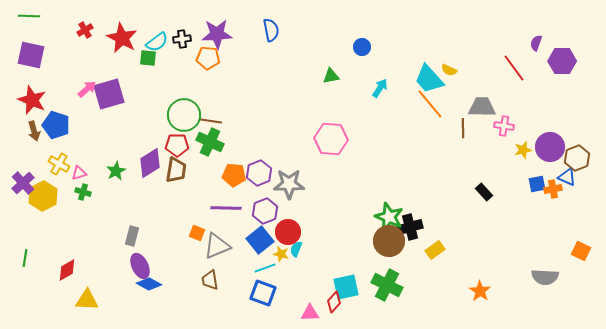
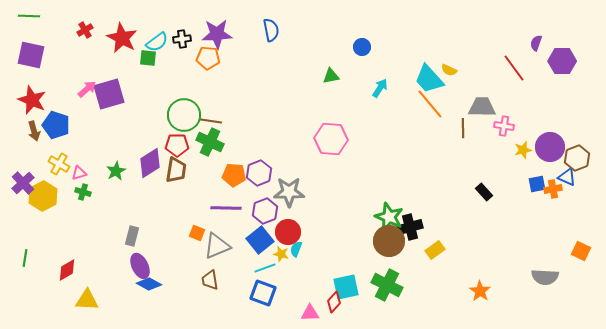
gray star at (289, 184): moved 8 px down
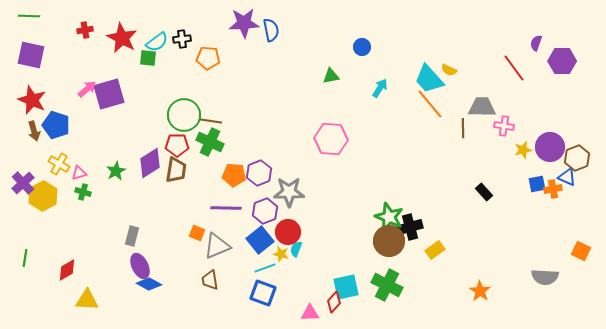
red cross at (85, 30): rotated 21 degrees clockwise
purple star at (217, 34): moved 27 px right, 11 px up
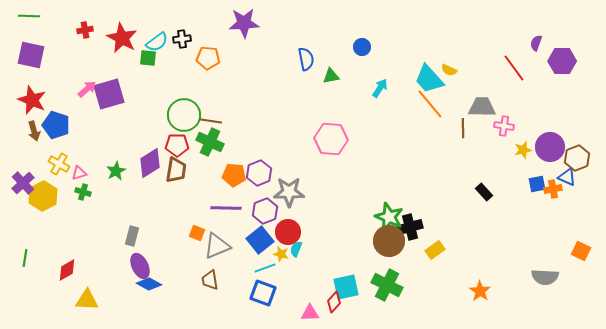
blue semicircle at (271, 30): moved 35 px right, 29 px down
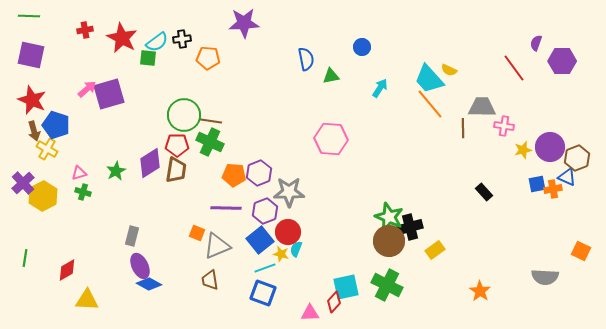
yellow cross at (59, 164): moved 12 px left, 15 px up
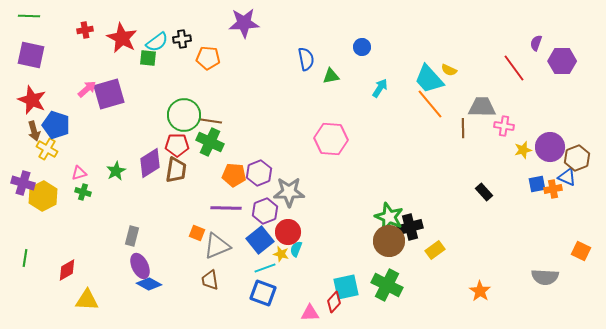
purple cross at (23, 183): rotated 30 degrees counterclockwise
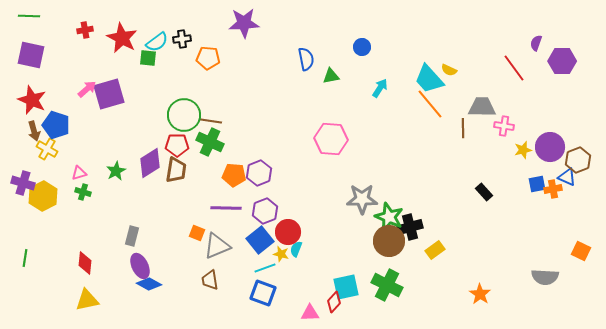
brown hexagon at (577, 158): moved 1 px right, 2 px down
gray star at (289, 192): moved 73 px right, 7 px down
red diamond at (67, 270): moved 18 px right, 7 px up; rotated 55 degrees counterclockwise
orange star at (480, 291): moved 3 px down
yellow triangle at (87, 300): rotated 15 degrees counterclockwise
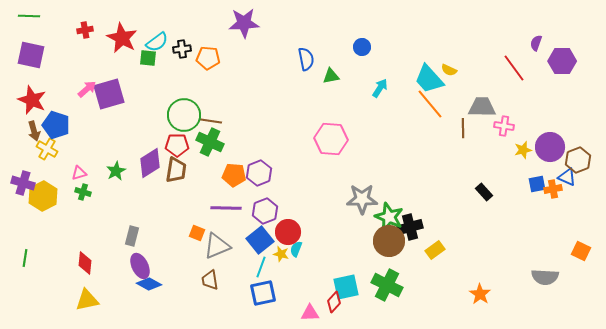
black cross at (182, 39): moved 10 px down
cyan line at (265, 268): moved 4 px left, 1 px up; rotated 50 degrees counterclockwise
blue square at (263, 293): rotated 32 degrees counterclockwise
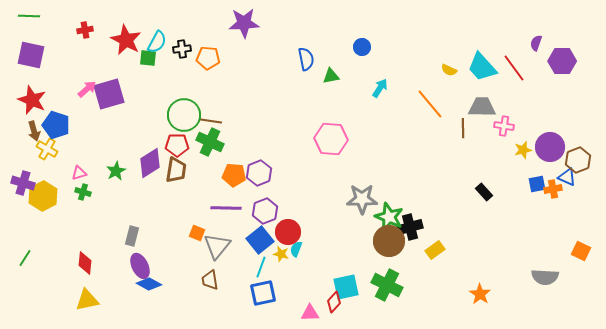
red star at (122, 38): moved 4 px right, 2 px down
cyan semicircle at (157, 42): rotated 25 degrees counterclockwise
cyan trapezoid at (429, 79): moved 53 px right, 12 px up
gray triangle at (217, 246): rotated 28 degrees counterclockwise
green line at (25, 258): rotated 24 degrees clockwise
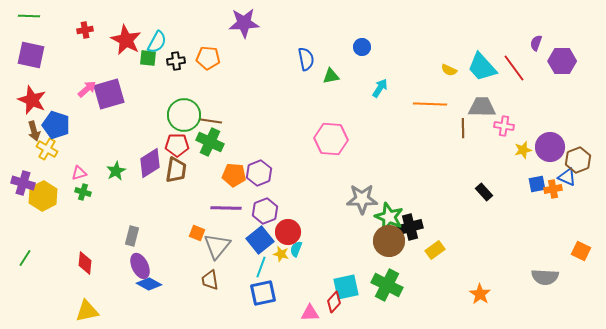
black cross at (182, 49): moved 6 px left, 12 px down
orange line at (430, 104): rotated 48 degrees counterclockwise
yellow triangle at (87, 300): moved 11 px down
